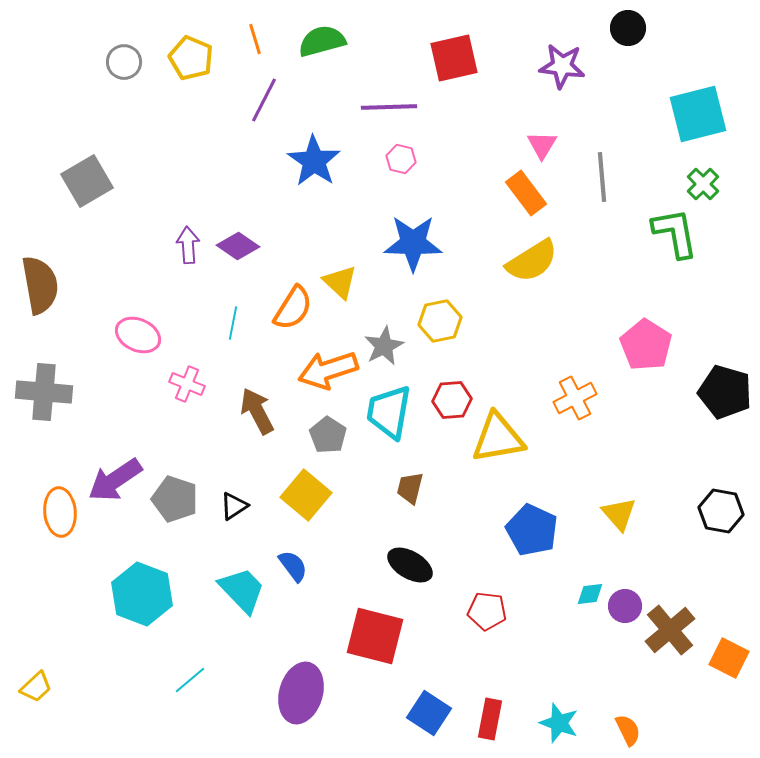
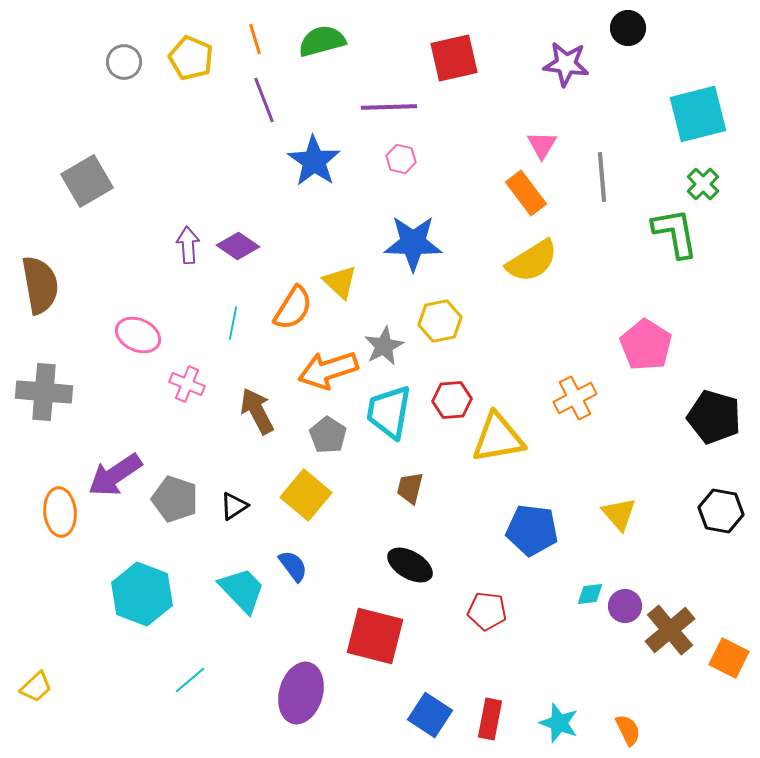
purple star at (562, 66): moved 4 px right, 2 px up
purple line at (264, 100): rotated 48 degrees counterclockwise
black pentagon at (725, 392): moved 11 px left, 25 px down
purple arrow at (115, 480): moved 5 px up
blue pentagon at (532, 530): rotated 18 degrees counterclockwise
blue square at (429, 713): moved 1 px right, 2 px down
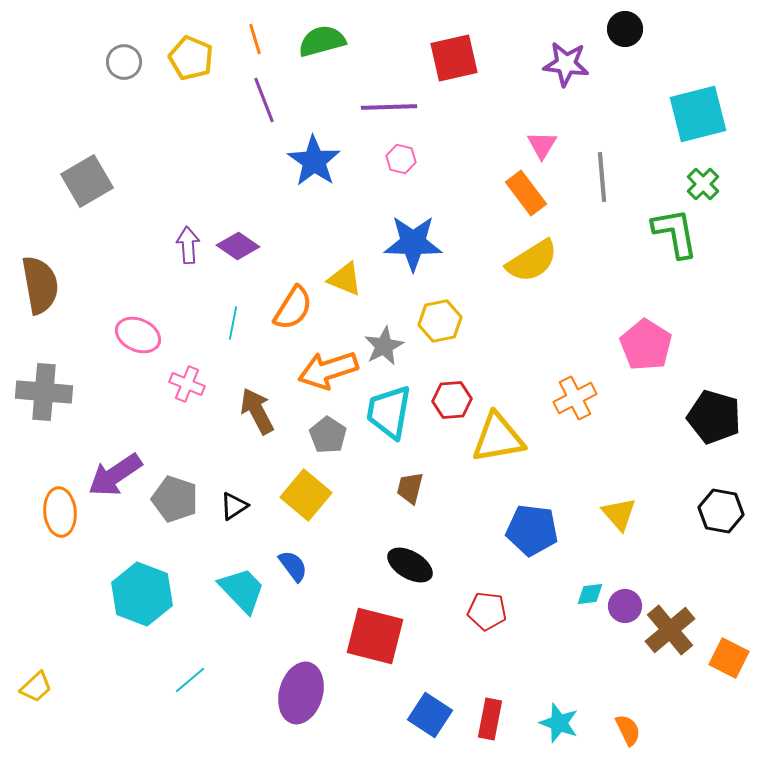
black circle at (628, 28): moved 3 px left, 1 px down
yellow triangle at (340, 282): moved 5 px right, 3 px up; rotated 21 degrees counterclockwise
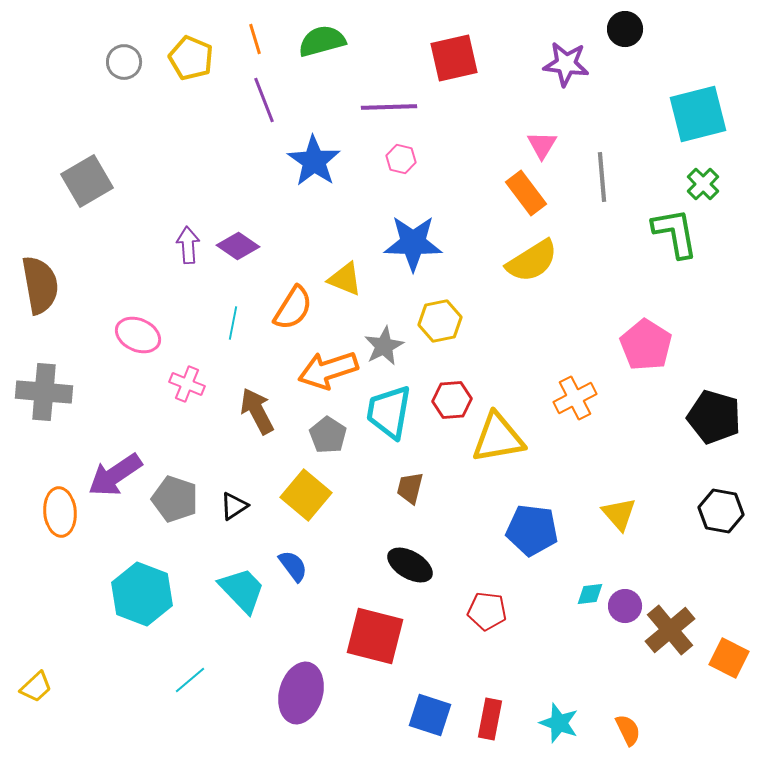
blue square at (430, 715): rotated 15 degrees counterclockwise
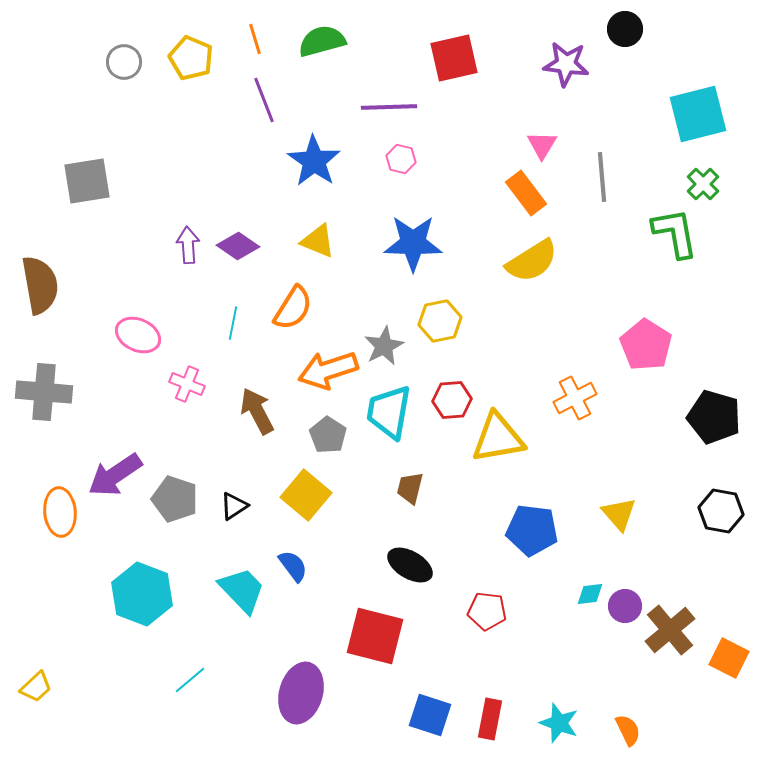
gray square at (87, 181): rotated 21 degrees clockwise
yellow triangle at (345, 279): moved 27 px left, 38 px up
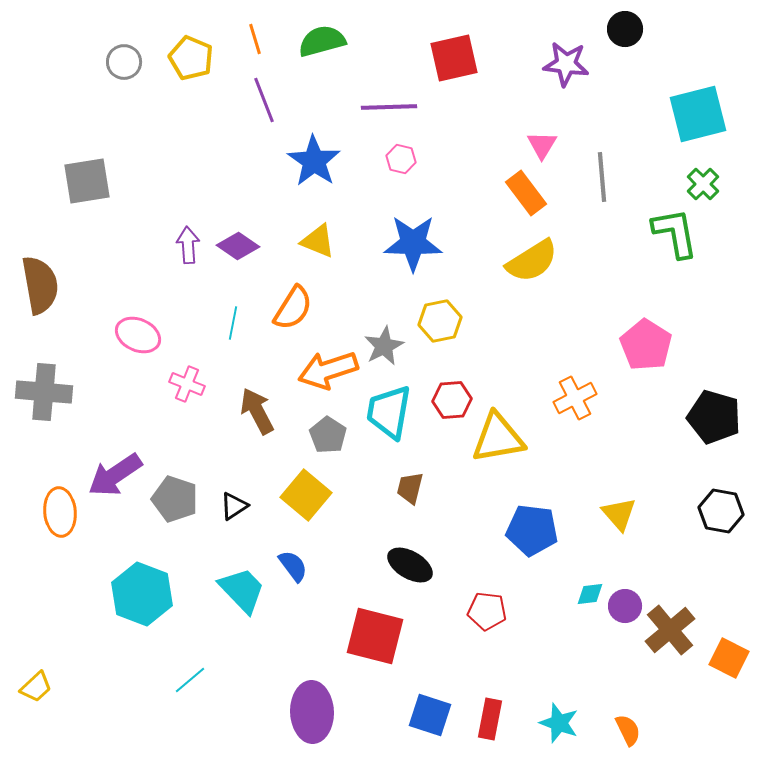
purple ellipse at (301, 693): moved 11 px right, 19 px down; rotated 18 degrees counterclockwise
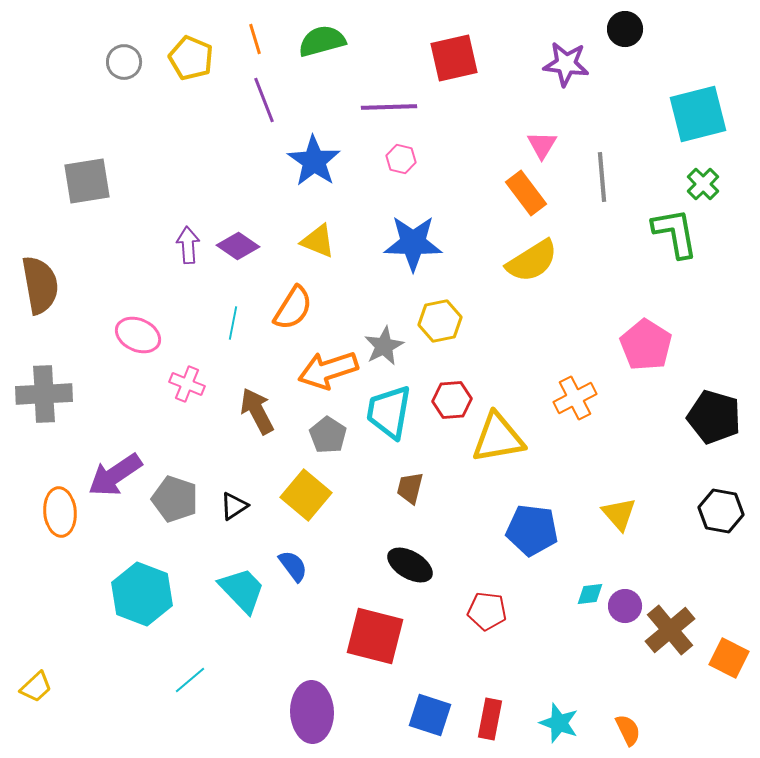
gray cross at (44, 392): moved 2 px down; rotated 8 degrees counterclockwise
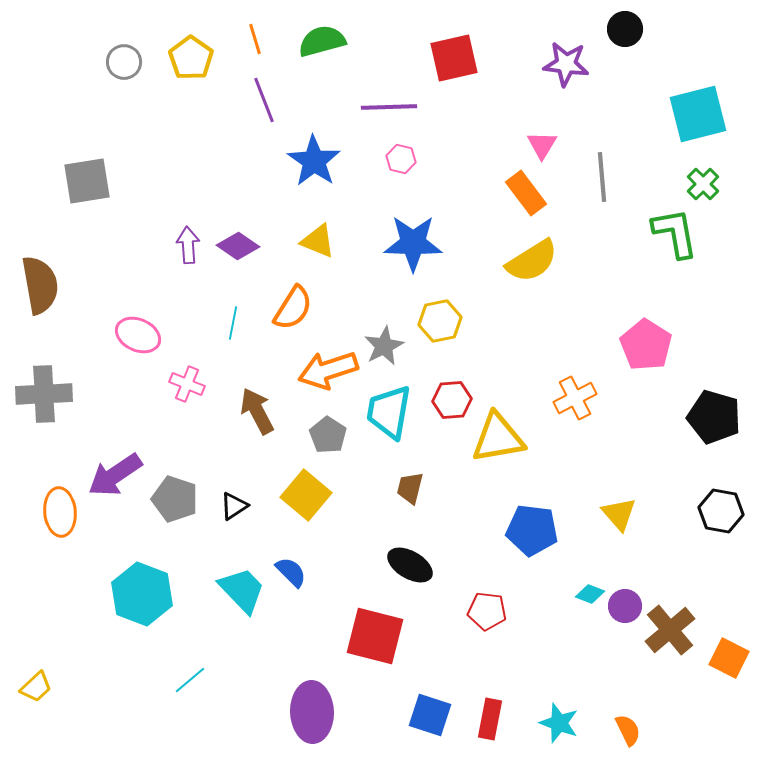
yellow pentagon at (191, 58): rotated 12 degrees clockwise
blue semicircle at (293, 566): moved 2 px left, 6 px down; rotated 8 degrees counterclockwise
cyan diamond at (590, 594): rotated 28 degrees clockwise
